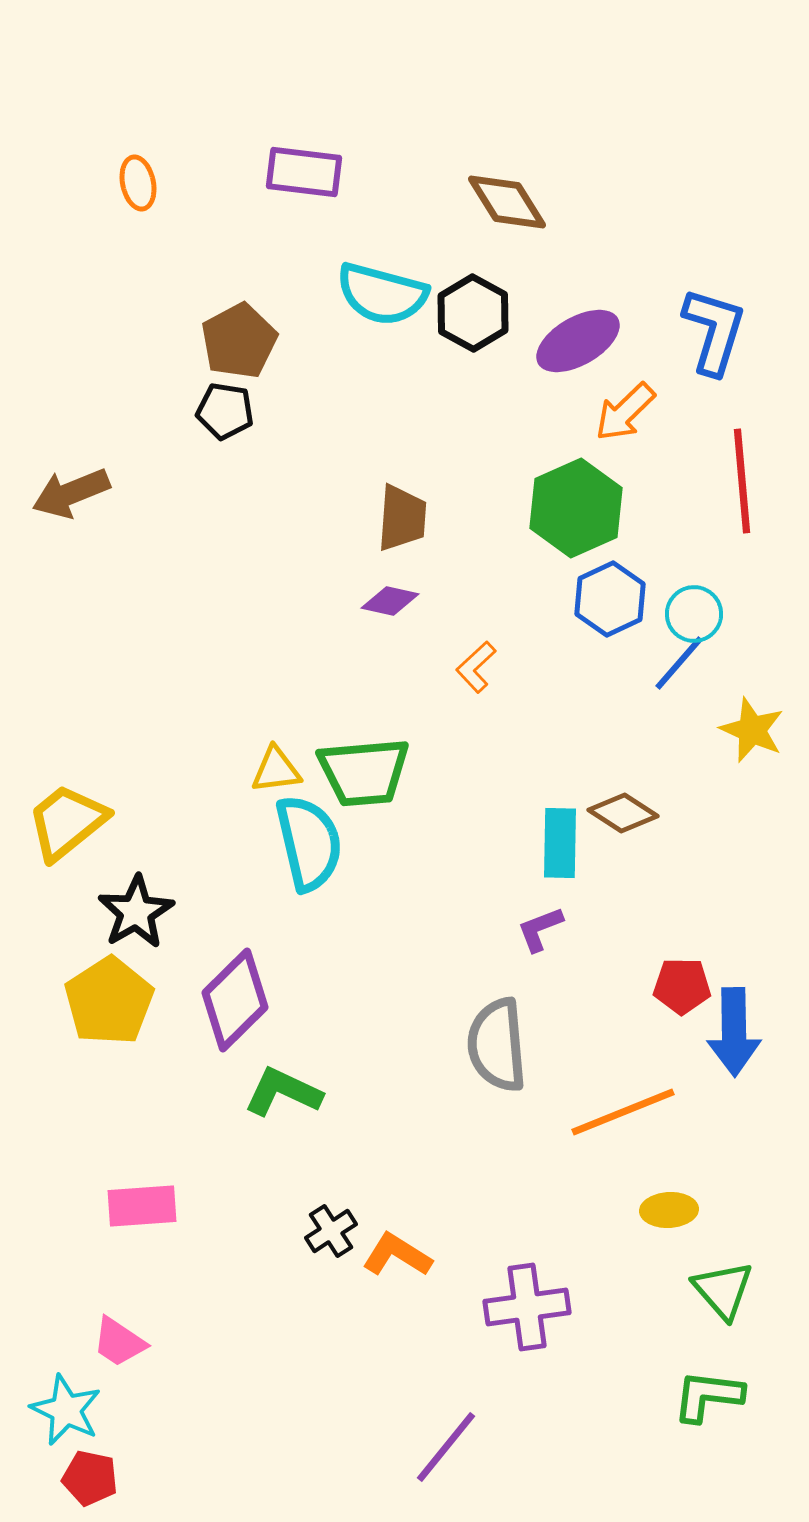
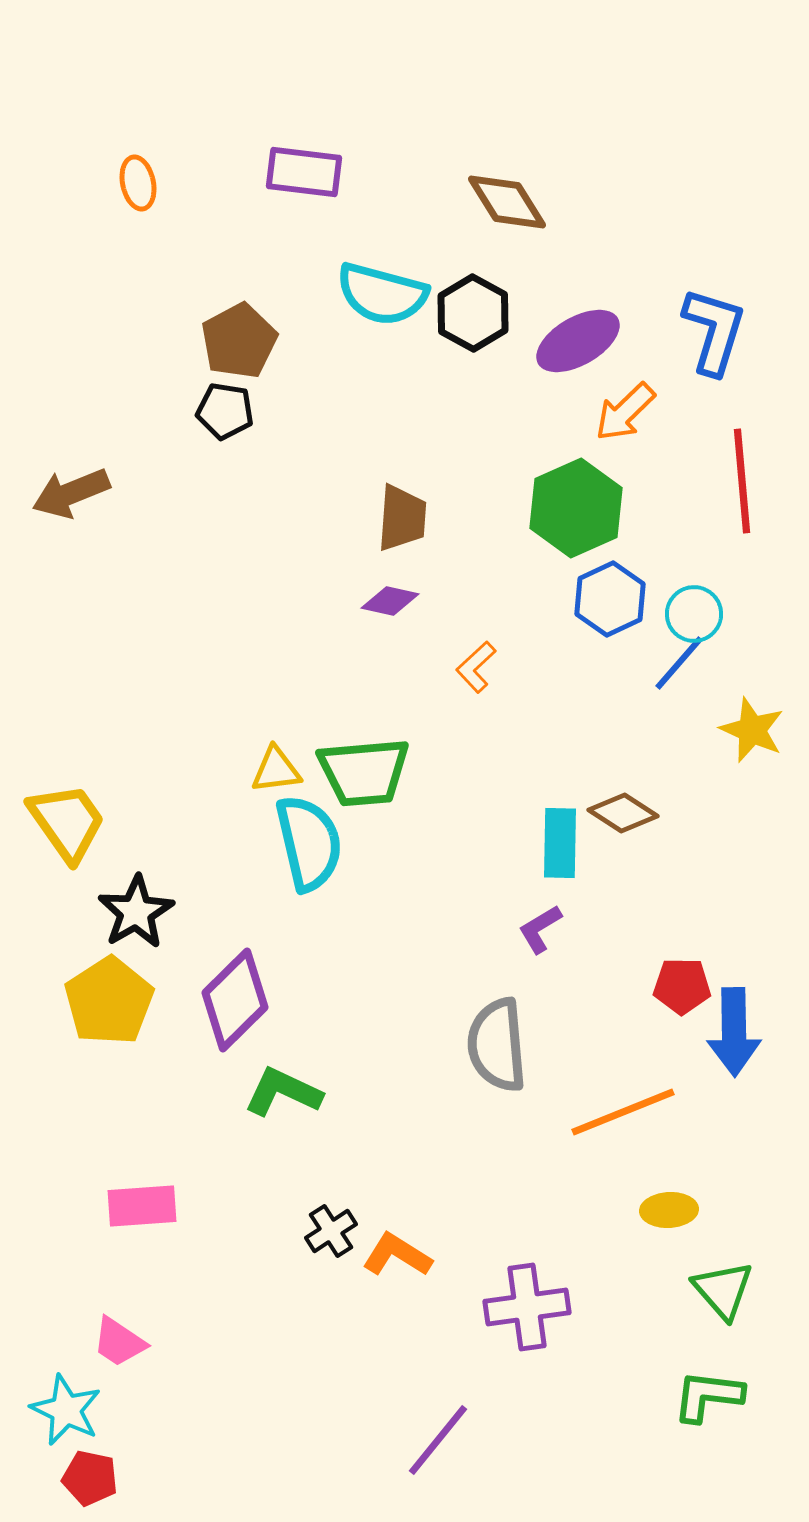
yellow trapezoid at (67, 822): rotated 94 degrees clockwise
purple L-shape at (540, 929): rotated 10 degrees counterclockwise
purple line at (446, 1447): moved 8 px left, 7 px up
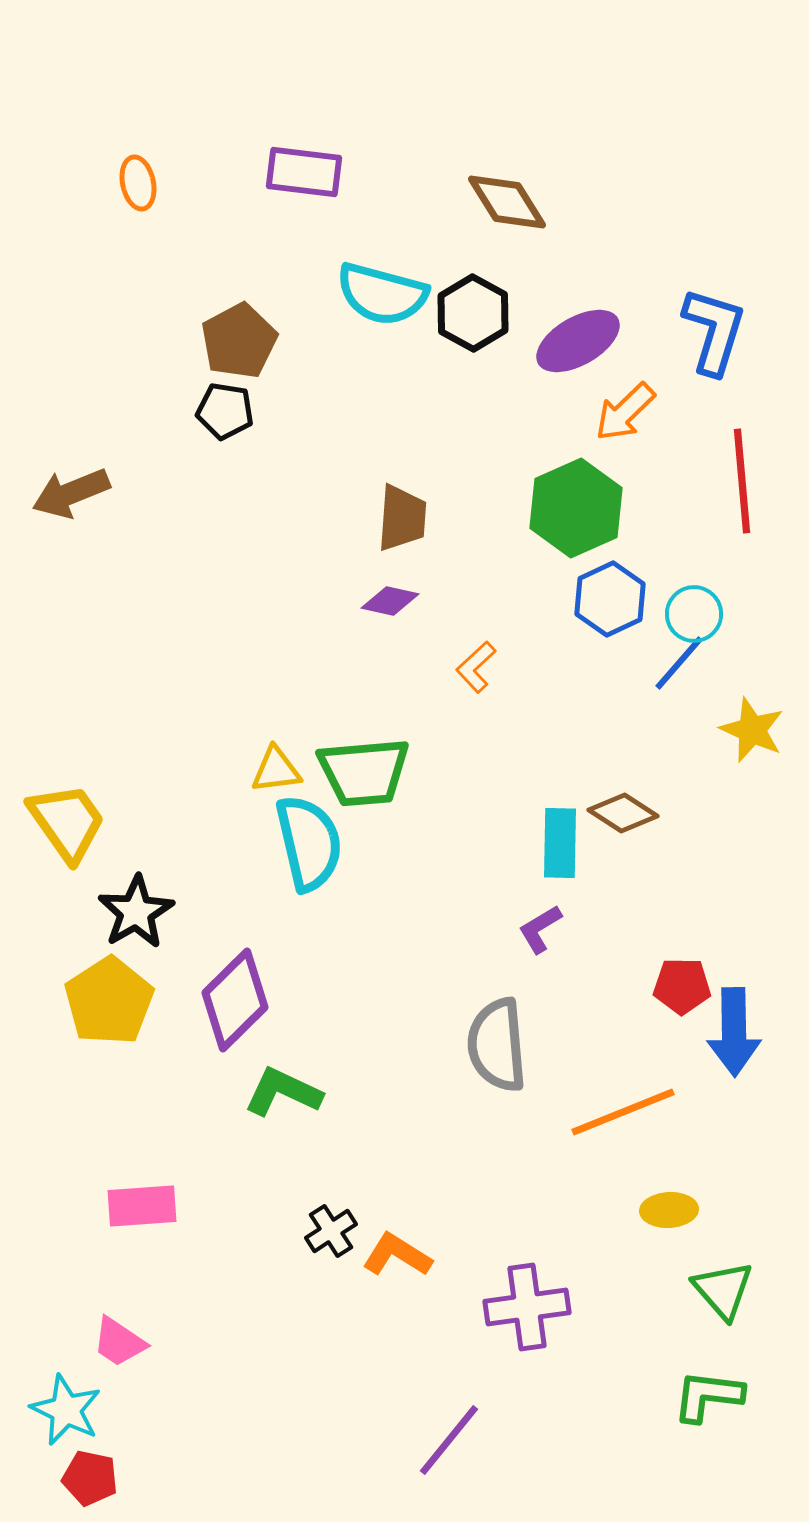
purple line at (438, 1440): moved 11 px right
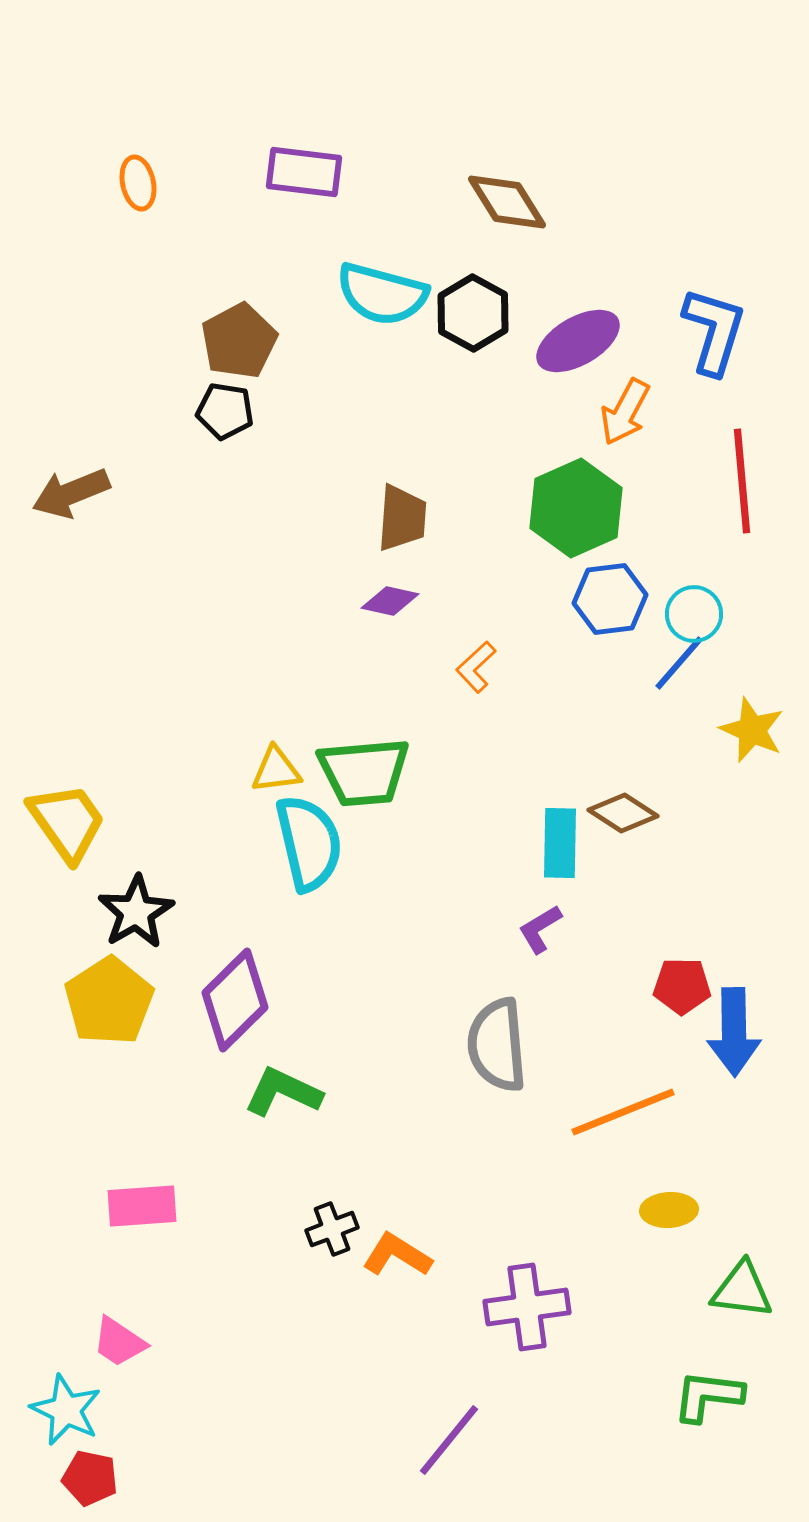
orange arrow at (625, 412): rotated 18 degrees counterclockwise
blue hexagon at (610, 599): rotated 18 degrees clockwise
black cross at (331, 1231): moved 1 px right, 2 px up; rotated 12 degrees clockwise
green triangle at (723, 1290): moved 19 px right; rotated 42 degrees counterclockwise
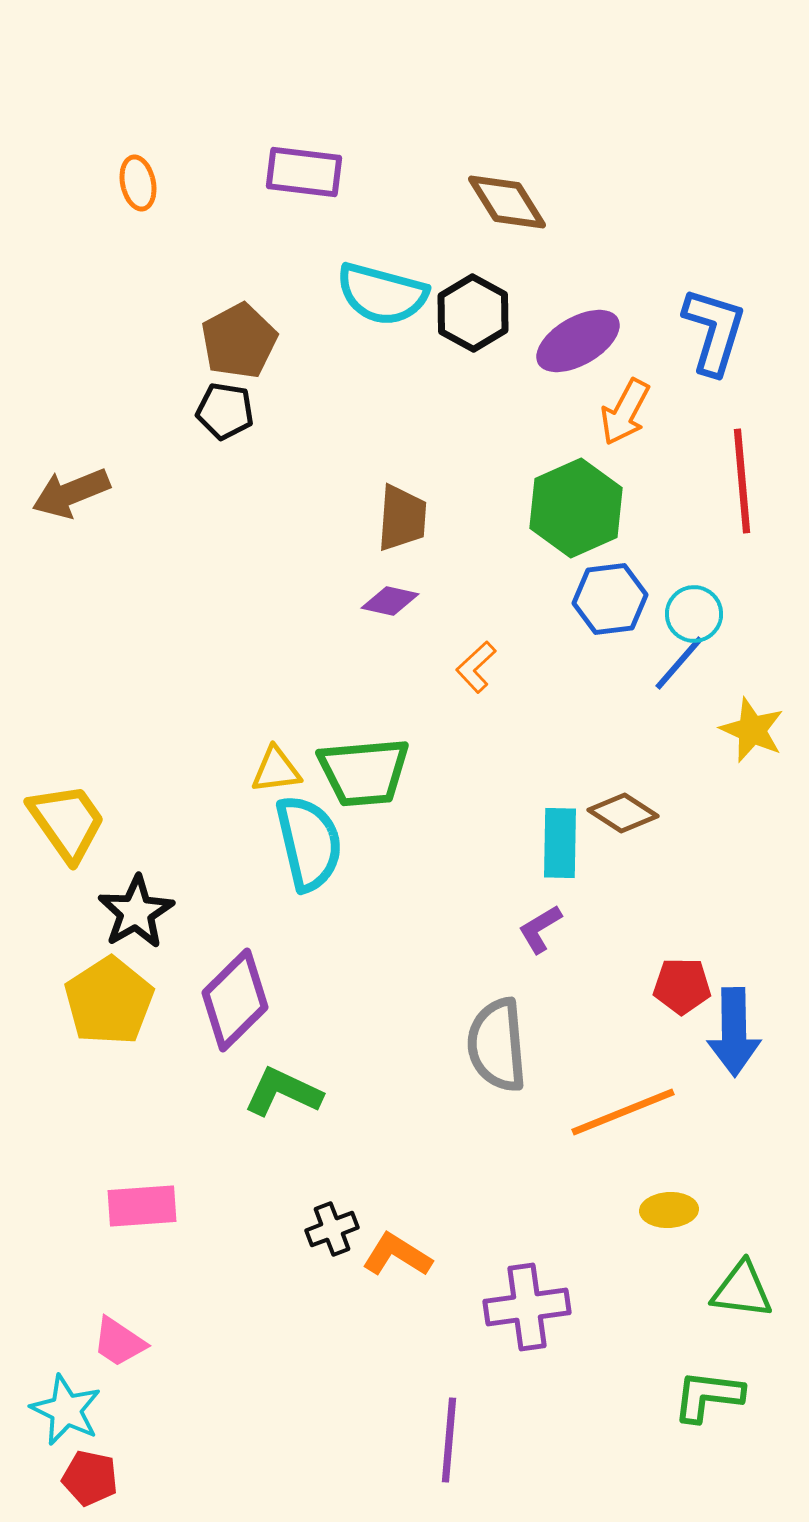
purple line at (449, 1440): rotated 34 degrees counterclockwise
